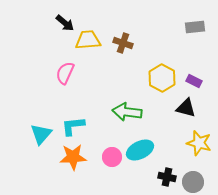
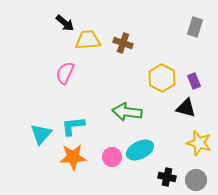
gray rectangle: rotated 66 degrees counterclockwise
purple rectangle: rotated 42 degrees clockwise
gray circle: moved 3 px right, 2 px up
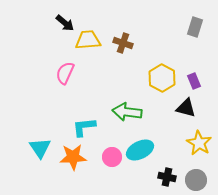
cyan L-shape: moved 11 px right, 1 px down
cyan triangle: moved 1 px left, 14 px down; rotated 15 degrees counterclockwise
yellow star: rotated 15 degrees clockwise
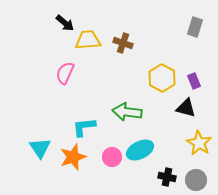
orange star: rotated 16 degrees counterclockwise
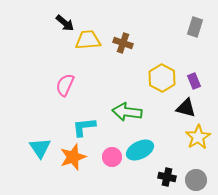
pink semicircle: moved 12 px down
yellow star: moved 1 px left, 6 px up; rotated 10 degrees clockwise
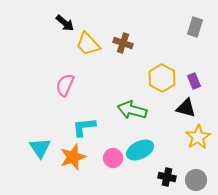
yellow trapezoid: moved 4 px down; rotated 128 degrees counterclockwise
green arrow: moved 5 px right, 2 px up; rotated 8 degrees clockwise
pink circle: moved 1 px right, 1 px down
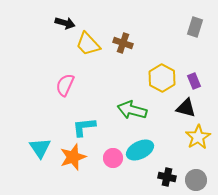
black arrow: rotated 24 degrees counterclockwise
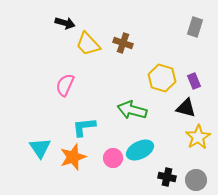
yellow hexagon: rotated 12 degrees counterclockwise
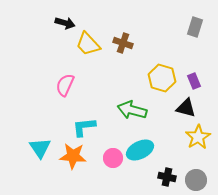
orange star: moved 1 px up; rotated 24 degrees clockwise
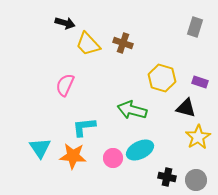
purple rectangle: moved 6 px right, 1 px down; rotated 49 degrees counterclockwise
